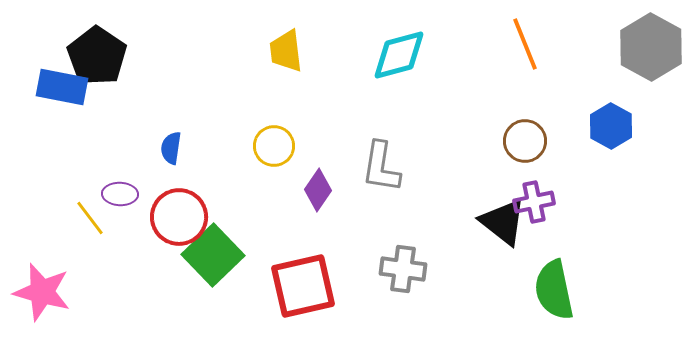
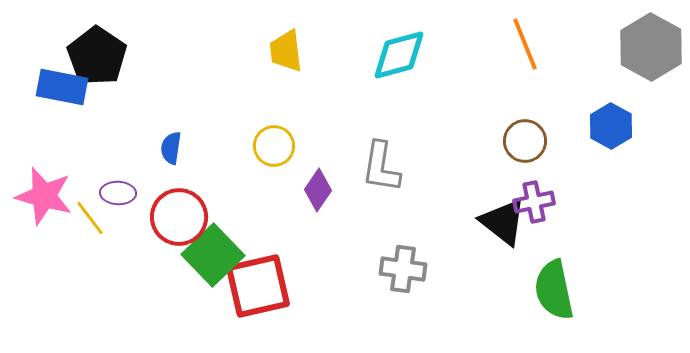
purple ellipse: moved 2 px left, 1 px up
red square: moved 45 px left
pink star: moved 2 px right, 96 px up
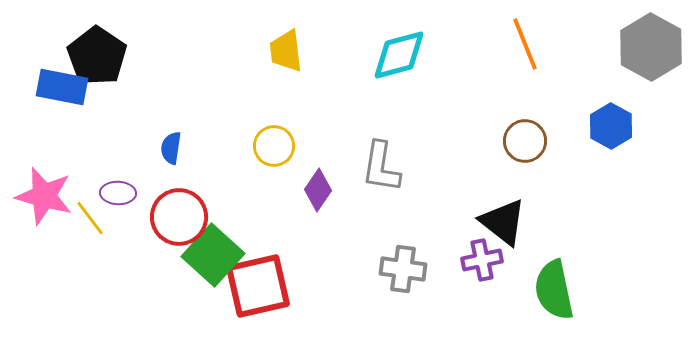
purple cross: moved 52 px left, 58 px down
green square: rotated 4 degrees counterclockwise
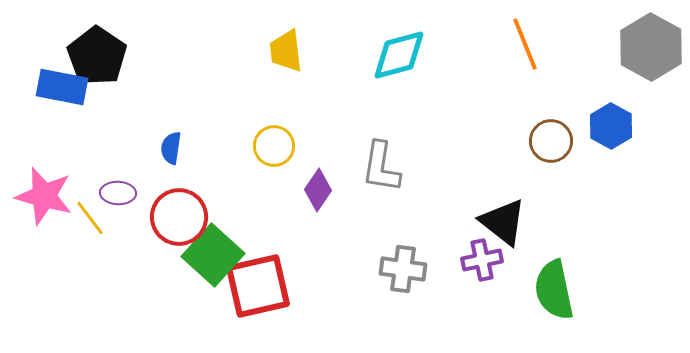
brown circle: moved 26 px right
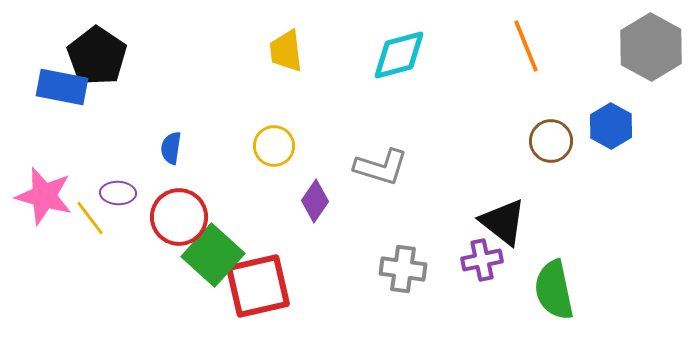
orange line: moved 1 px right, 2 px down
gray L-shape: rotated 82 degrees counterclockwise
purple diamond: moved 3 px left, 11 px down
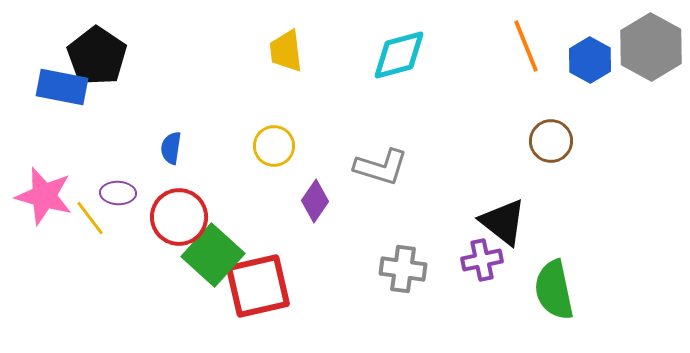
blue hexagon: moved 21 px left, 66 px up
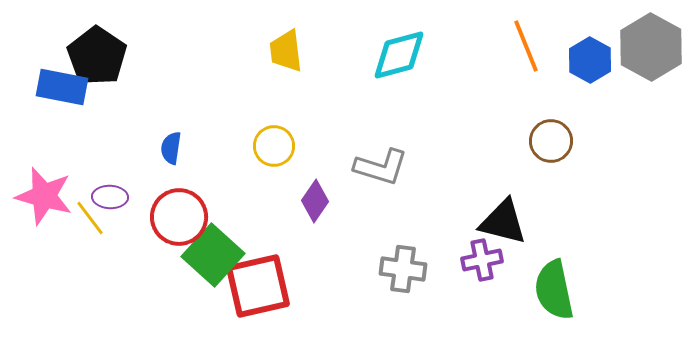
purple ellipse: moved 8 px left, 4 px down
black triangle: rotated 24 degrees counterclockwise
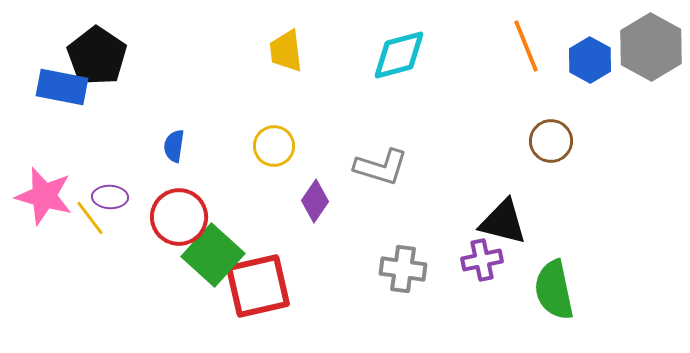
blue semicircle: moved 3 px right, 2 px up
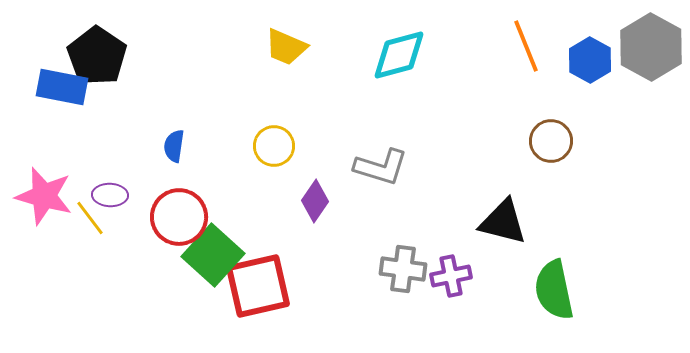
yellow trapezoid: moved 4 px up; rotated 60 degrees counterclockwise
purple ellipse: moved 2 px up
purple cross: moved 31 px left, 16 px down
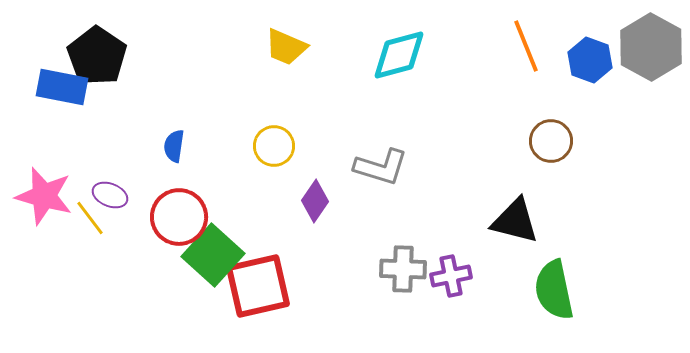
blue hexagon: rotated 9 degrees counterclockwise
purple ellipse: rotated 20 degrees clockwise
black triangle: moved 12 px right, 1 px up
gray cross: rotated 6 degrees counterclockwise
